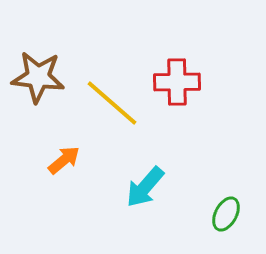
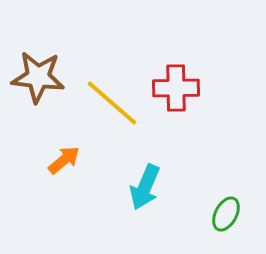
red cross: moved 1 px left, 6 px down
cyan arrow: rotated 18 degrees counterclockwise
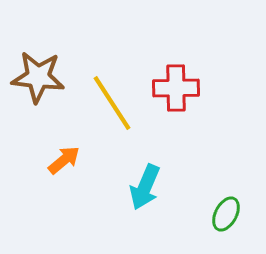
yellow line: rotated 16 degrees clockwise
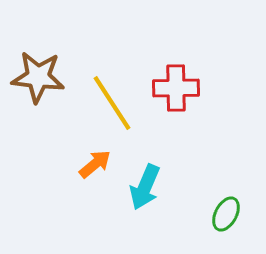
orange arrow: moved 31 px right, 4 px down
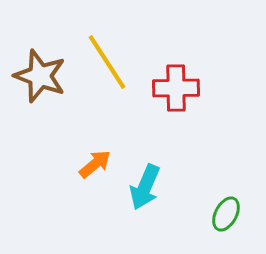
brown star: moved 2 px right, 1 px up; rotated 14 degrees clockwise
yellow line: moved 5 px left, 41 px up
